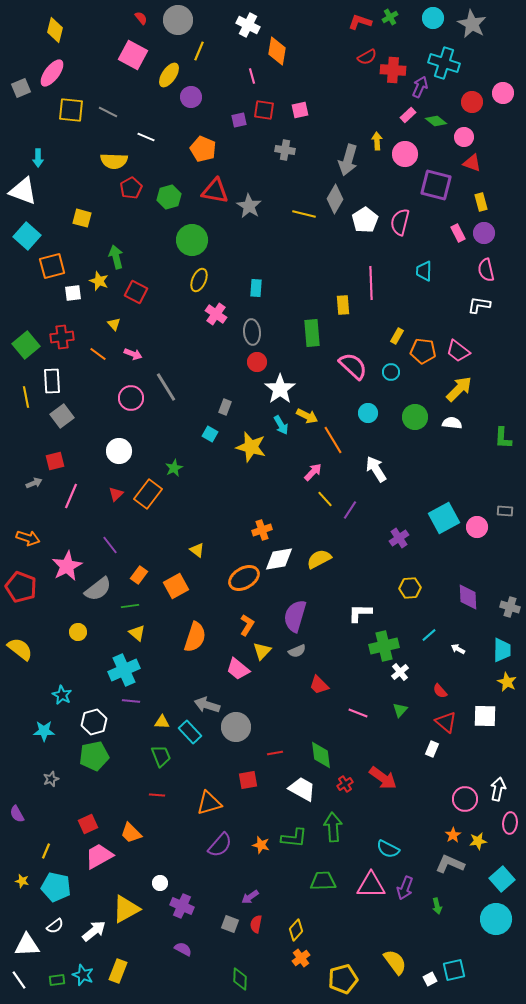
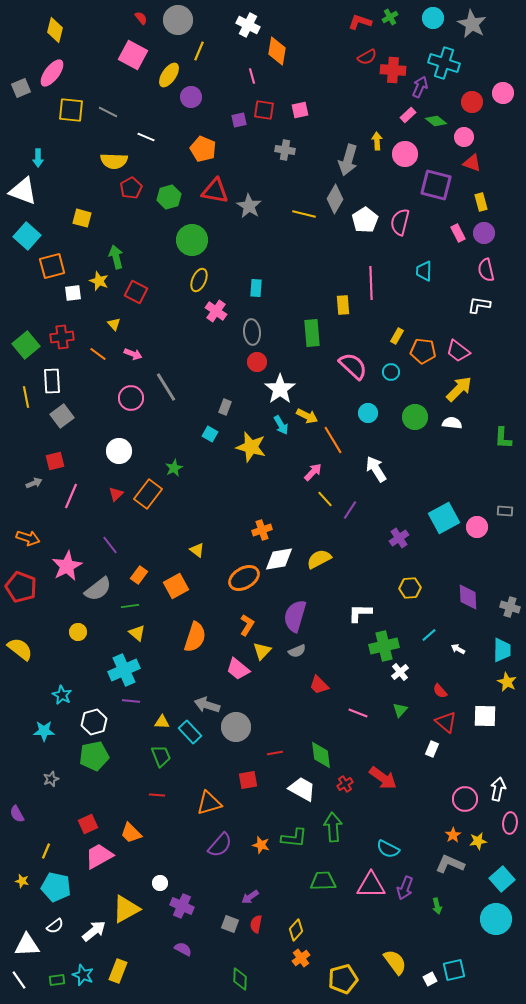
pink cross at (216, 314): moved 3 px up
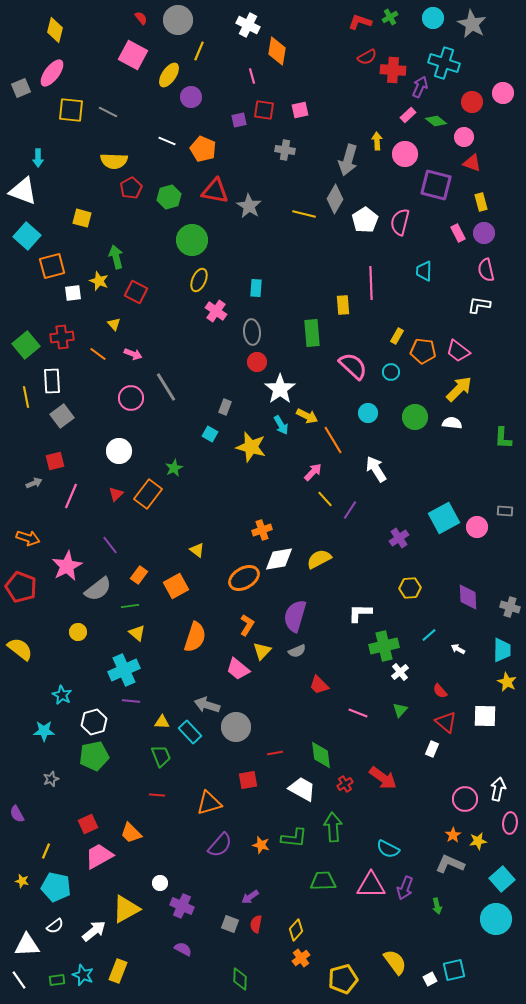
white line at (146, 137): moved 21 px right, 4 px down
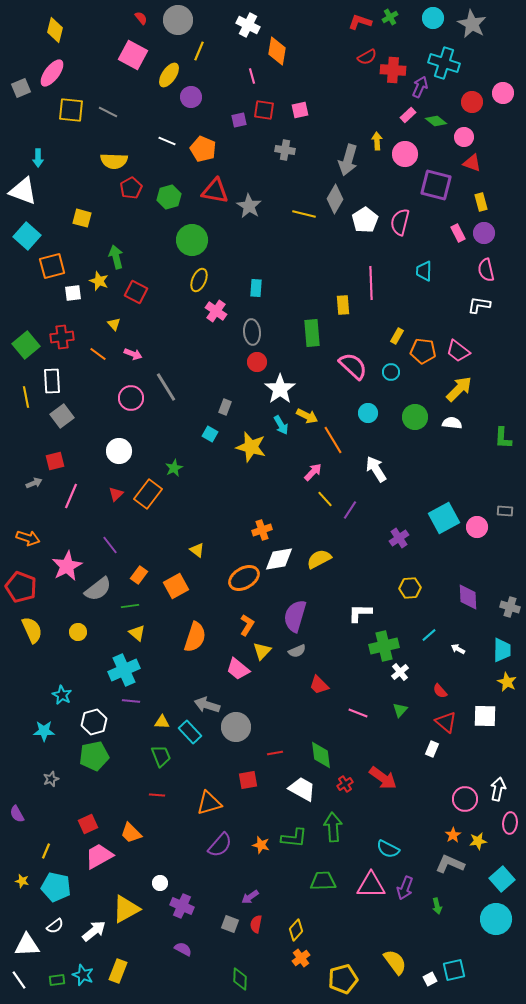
yellow semicircle at (20, 649): moved 12 px right, 19 px up; rotated 28 degrees clockwise
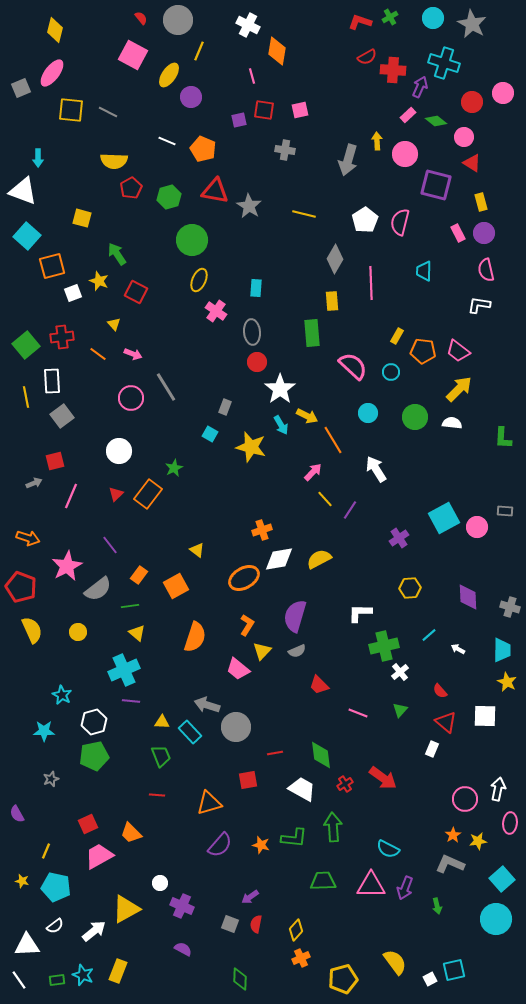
red triangle at (472, 163): rotated 12 degrees clockwise
gray diamond at (335, 199): moved 60 px down
green arrow at (116, 257): moved 1 px right, 3 px up; rotated 20 degrees counterclockwise
white square at (73, 293): rotated 12 degrees counterclockwise
yellow rectangle at (343, 305): moved 11 px left, 4 px up
orange cross at (301, 958): rotated 12 degrees clockwise
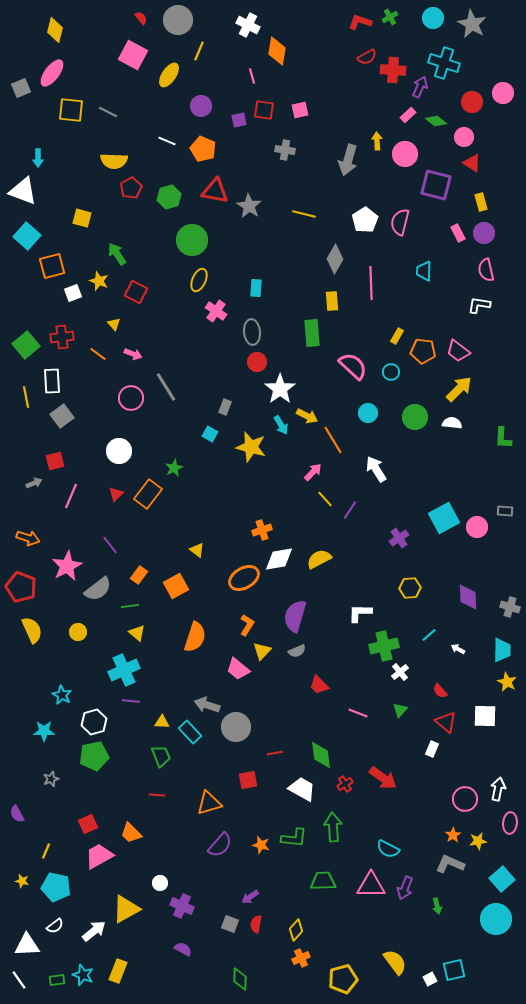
purple circle at (191, 97): moved 10 px right, 9 px down
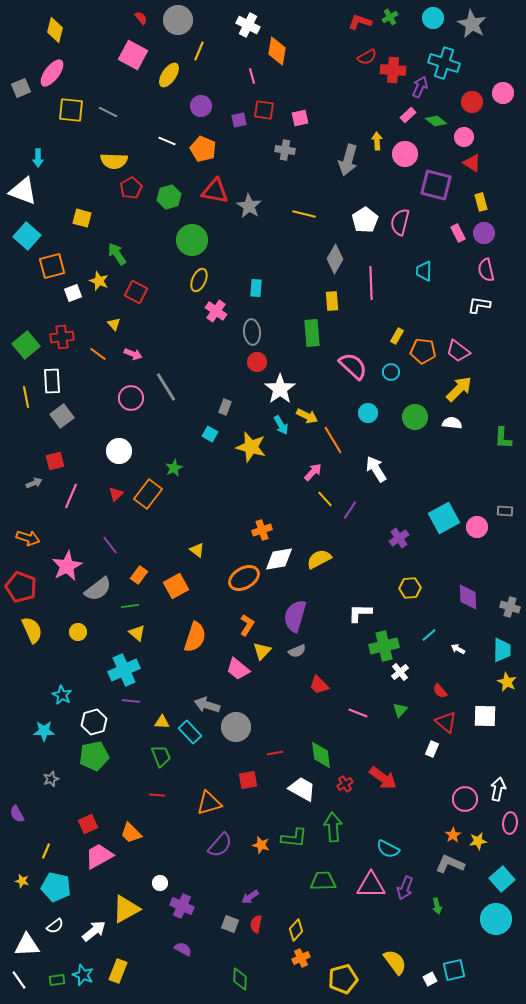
pink square at (300, 110): moved 8 px down
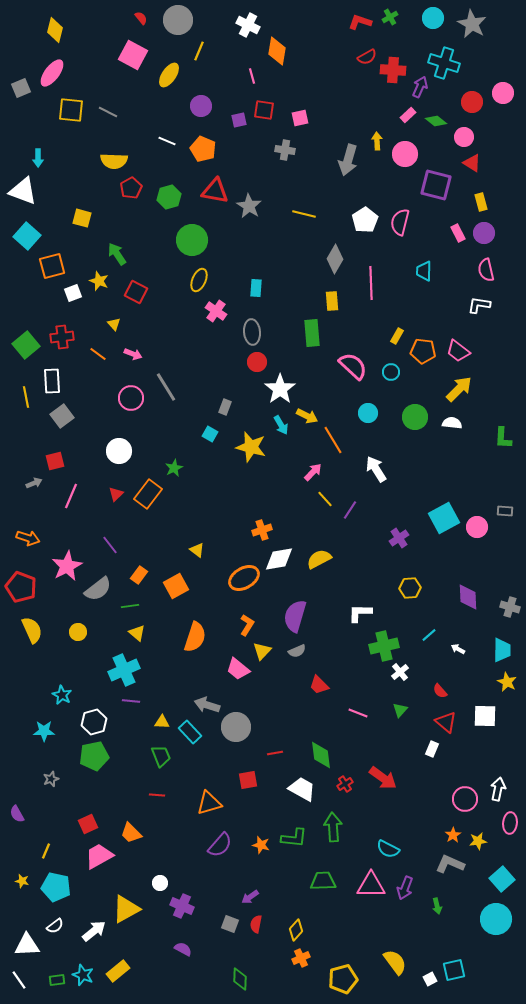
yellow rectangle at (118, 971): rotated 30 degrees clockwise
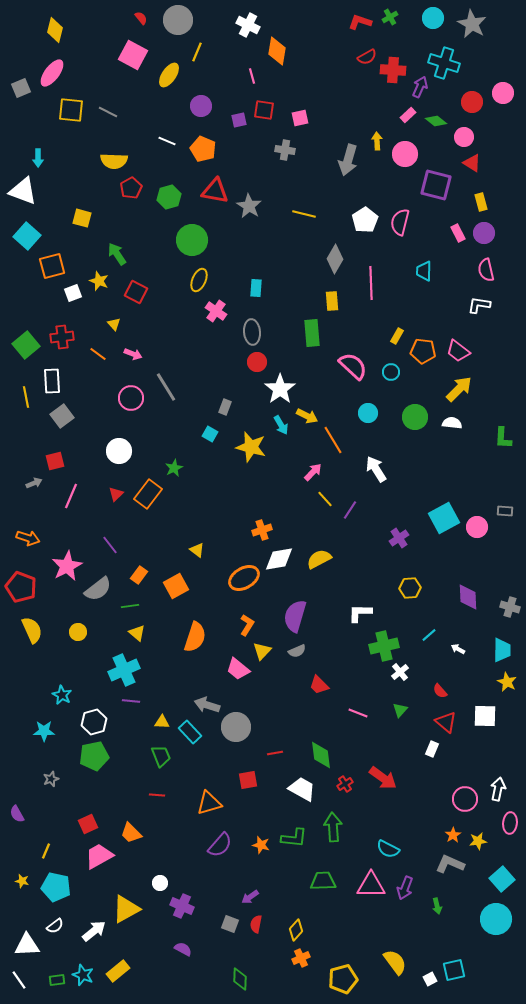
yellow line at (199, 51): moved 2 px left, 1 px down
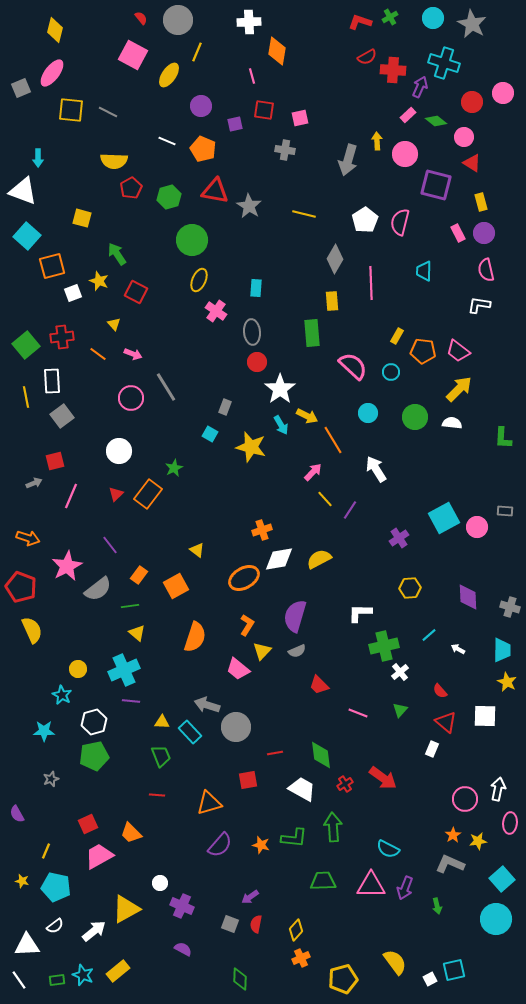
white cross at (248, 25): moved 1 px right, 3 px up; rotated 30 degrees counterclockwise
purple square at (239, 120): moved 4 px left, 4 px down
yellow circle at (78, 632): moved 37 px down
